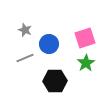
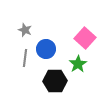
pink square: rotated 30 degrees counterclockwise
blue circle: moved 3 px left, 5 px down
gray line: rotated 60 degrees counterclockwise
green star: moved 8 px left, 1 px down
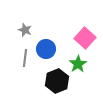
black hexagon: moved 2 px right; rotated 20 degrees counterclockwise
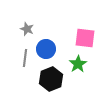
gray star: moved 2 px right, 1 px up
pink square: rotated 35 degrees counterclockwise
black hexagon: moved 6 px left, 2 px up
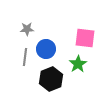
gray star: rotated 24 degrees counterclockwise
gray line: moved 1 px up
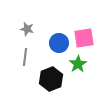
gray star: rotated 16 degrees clockwise
pink square: moved 1 px left; rotated 15 degrees counterclockwise
blue circle: moved 13 px right, 6 px up
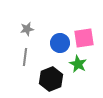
gray star: rotated 24 degrees counterclockwise
blue circle: moved 1 px right
green star: rotated 12 degrees counterclockwise
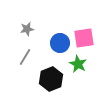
gray line: rotated 24 degrees clockwise
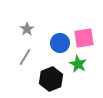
gray star: rotated 24 degrees counterclockwise
